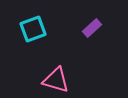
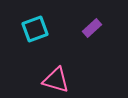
cyan square: moved 2 px right
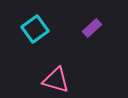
cyan square: rotated 16 degrees counterclockwise
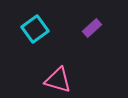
pink triangle: moved 2 px right
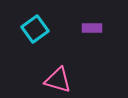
purple rectangle: rotated 42 degrees clockwise
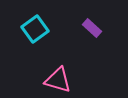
purple rectangle: rotated 42 degrees clockwise
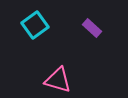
cyan square: moved 4 px up
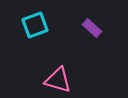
cyan square: rotated 16 degrees clockwise
